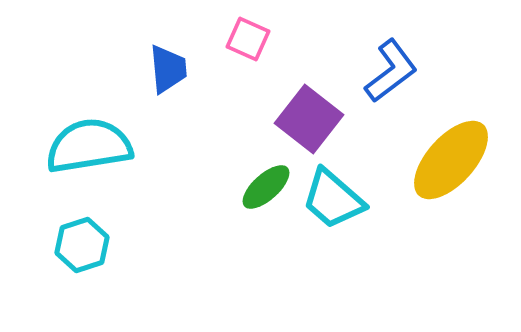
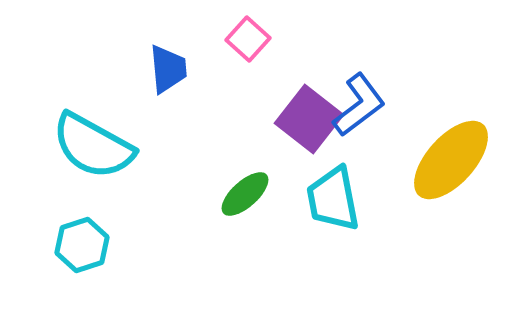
pink square: rotated 18 degrees clockwise
blue L-shape: moved 32 px left, 34 px down
cyan semicircle: moved 4 px right; rotated 142 degrees counterclockwise
green ellipse: moved 21 px left, 7 px down
cyan trapezoid: rotated 38 degrees clockwise
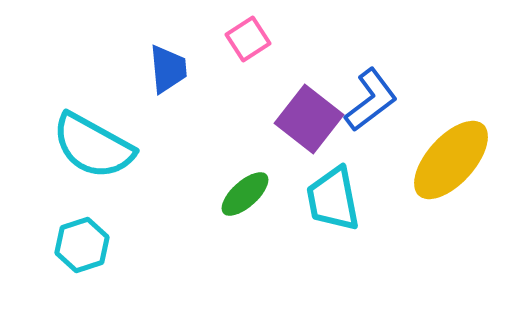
pink square: rotated 15 degrees clockwise
blue L-shape: moved 12 px right, 5 px up
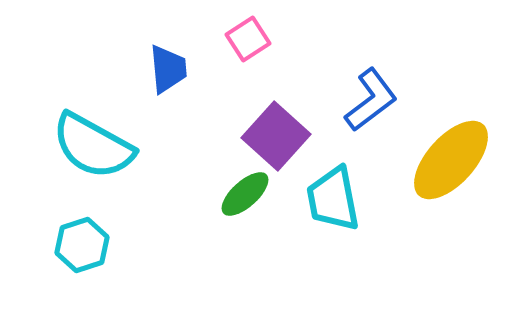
purple square: moved 33 px left, 17 px down; rotated 4 degrees clockwise
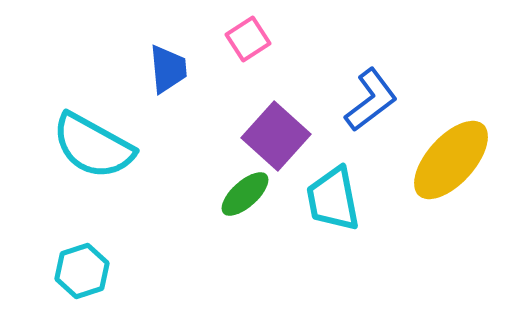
cyan hexagon: moved 26 px down
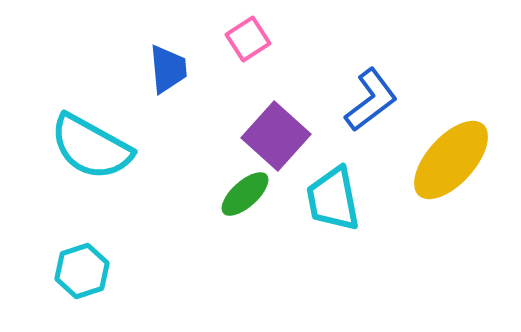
cyan semicircle: moved 2 px left, 1 px down
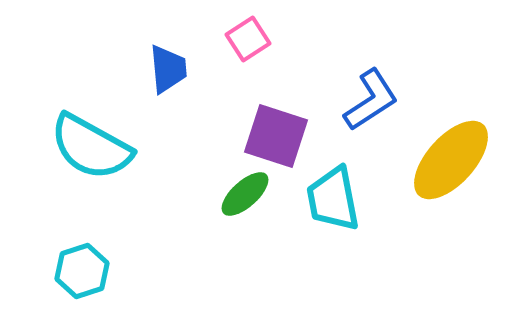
blue L-shape: rotated 4 degrees clockwise
purple square: rotated 24 degrees counterclockwise
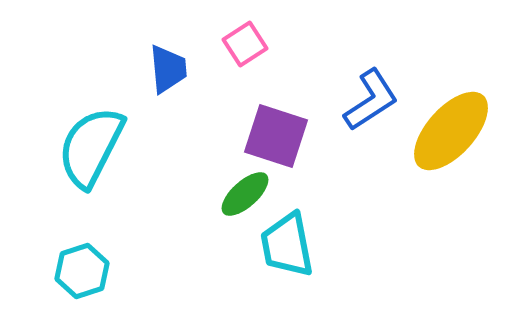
pink square: moved 3 px left, 5 px down
cyan semicircle: rotated 88 degrees clockwise
yellow ellipse: moved 29 px up
cyan trapezoid: moved 46 px left, 46 px down
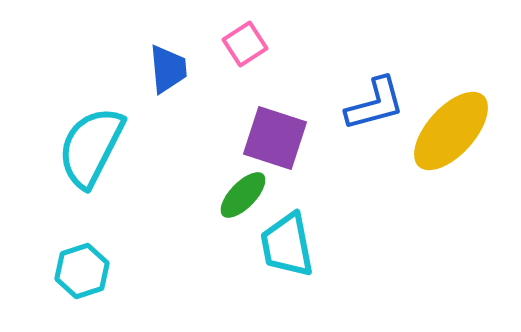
blue L-shape: moved 4 px right, 4 px down; rotated 18 degrees clockwise
purple square: moved 1 px left, 2 px down
green ellipse: moved 2 px left, 1 px down; rotated 4 degrees counterclockwise
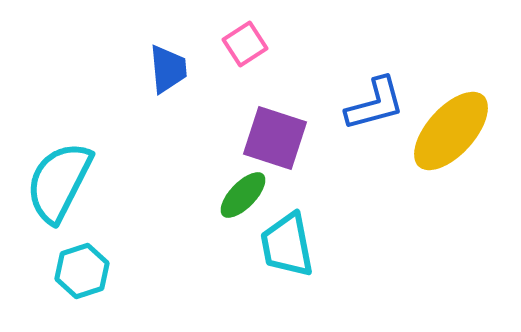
cyan semicircle: moved 32 px left, 35 px down
